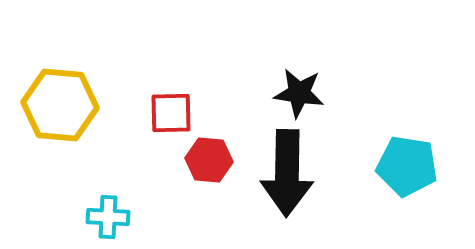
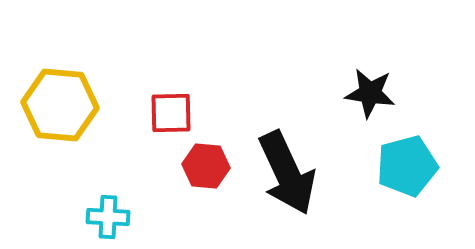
black star: moved 71 px right
red hexagon: moved 3 px left, 6 px down
cyan pentagon: rotated 24 degrees counterclockwise
black arrow: rotated 26 degrees counterclockwise
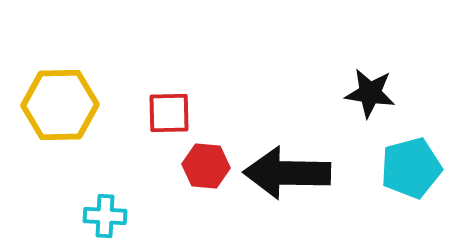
yellow hexagon: rotated 6 degrees counterclockwise
red square: moved 2 px left
cyan pentagon: moved 4 px right, 2 px down
black arrow: rotated 116 degrees clockwise
cyan cross: moved 3 px left, 1 px up
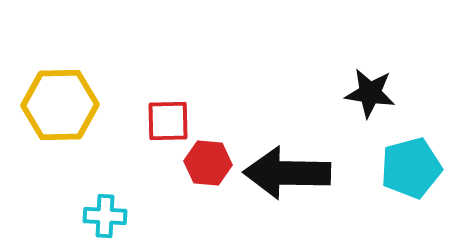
red square: moved 1 px left, 8 px down
red hexagon: moved 2 px right, 3 px up
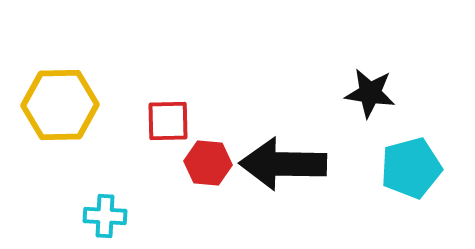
black arrow: moved 4 px left, 9 px up
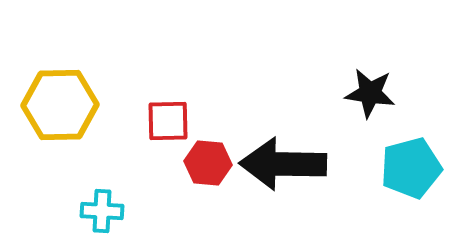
cyan cross: moved 3 px left, 5 px up
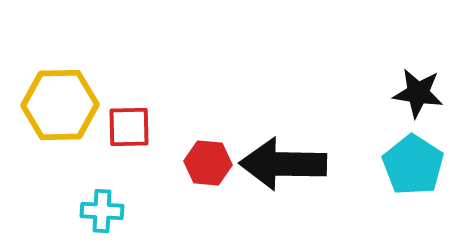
black star: moved 48 px right
red square: moved 39 px left, 6 px down
cyan pentagon: moved 2 px right, 3 px up; rotated 24 degrees counterclockwise
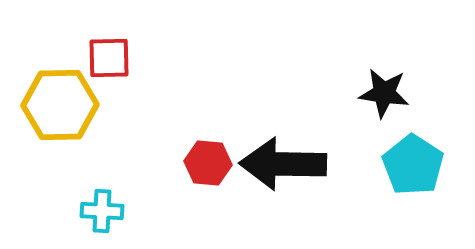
black star: moved 34 px left
red square: moved 20 px left, 69 px up
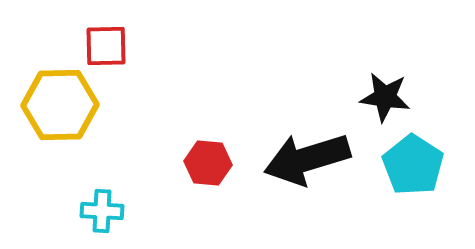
red square: moved 3 px left, 12 px up
black star: moved 1 px right, 4 px down
black arrow: moved 24 px right, 5 px up; rotated 18 degrees counterclockwise
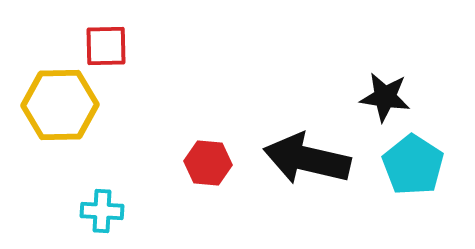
black arrow: rotated 30 degrees clockwise
